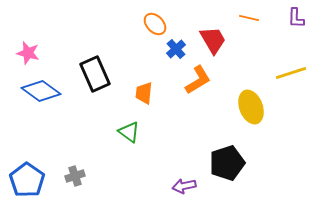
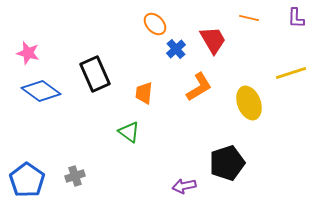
orange L-shape: moved 1 px right, 7 px down
yellow ellipse: moved 2 px left, 4 px up
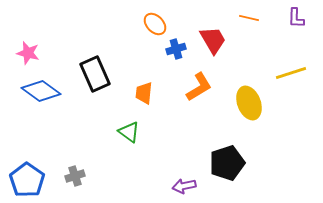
blue cross: rotated 24 degrees clockwise
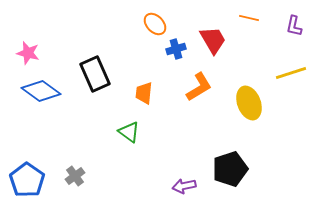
purple L-shape: moved 2 px left, 8 px down; rotated 10 degrees clockwise
black pentagon: moved 3 px right, 6 px down
gray cross: rotated 18 degrees counterclockwise
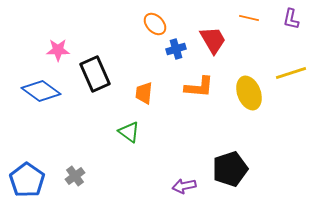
purple L-shape: moved 3 px left, 7 px up
pink star: moved 30 px right, 3 px up; rotated 15 degrees counterclockwise
orange L-shape: rotated 36 degrees clockwise
yellow ellipse: moved 10 px up
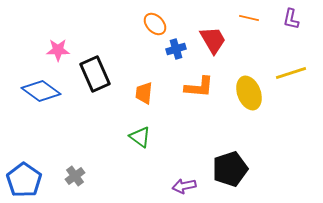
green triangle: moved 11 px right, 5 px down
blue pentagon: moved 3 px left
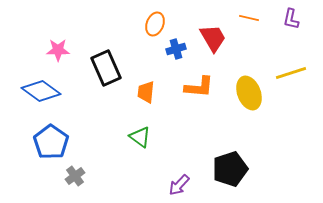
orange ellipse: rotated 65 degrees clockwise
red trapezoid: moved 2 px up
black rectangle: moved 11 px right, 6 px up
orange trapezoid: moved 2 px right, 1 px up
blue pentagon: moved 27 px right, 38 px up
purple arrow: moved 5 px left, 1 px up; rotated 35 degrees counterclockwise
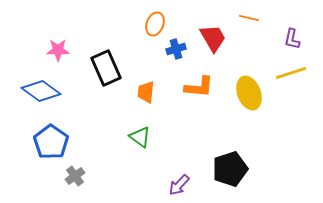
purple L-shape: moved 1 px right, 20 px down
